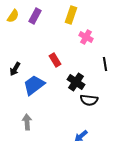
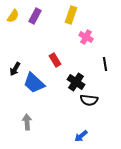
blue trapezoid: moved 2 px up; rotated 100 degrees counterclockwise
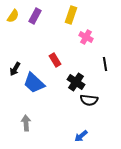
gray arrow: moved 1 px left, 1 px down
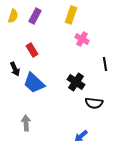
yellow semicircle: rotated 16 degrees counterclockwise
pink cross: moved 4 px left, 2 px down
red rectangle: moved 23 px left, 10 px up
black arrow: rotated 56 degrees counterclockwise
black semicircle: moved 5 px right, 3 px down
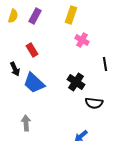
pink cross: moved 1 px down
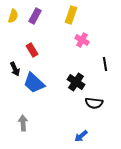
gray arrow: moved 3 px left
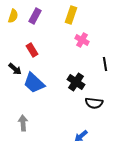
black arrow: rotated 24 degrees counterclockwise
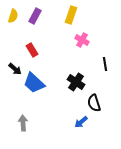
black semicircle: rotated 66 degrees clockwise
blue arrow: moved 14 px up
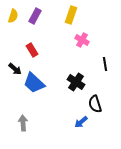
black semicircle: moved 1 px right, 1 px down
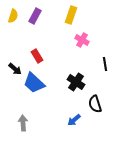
red rectangle: moved 5 px right, 6 px down
blue arrow: moved 7 px left, 2 px up
